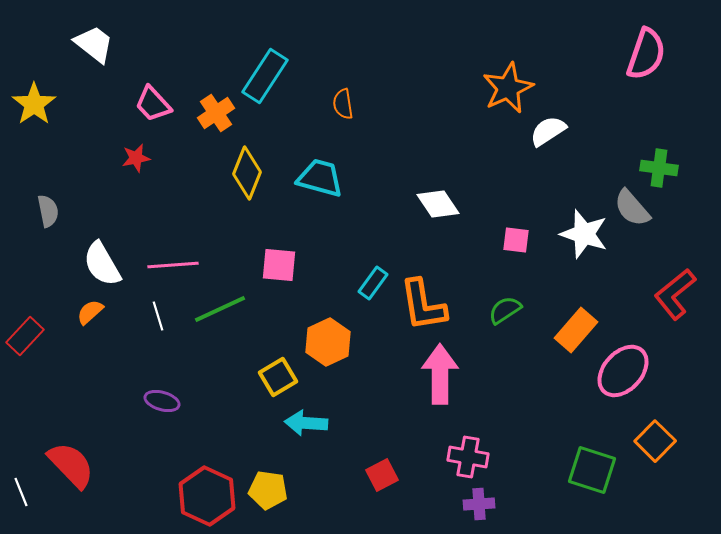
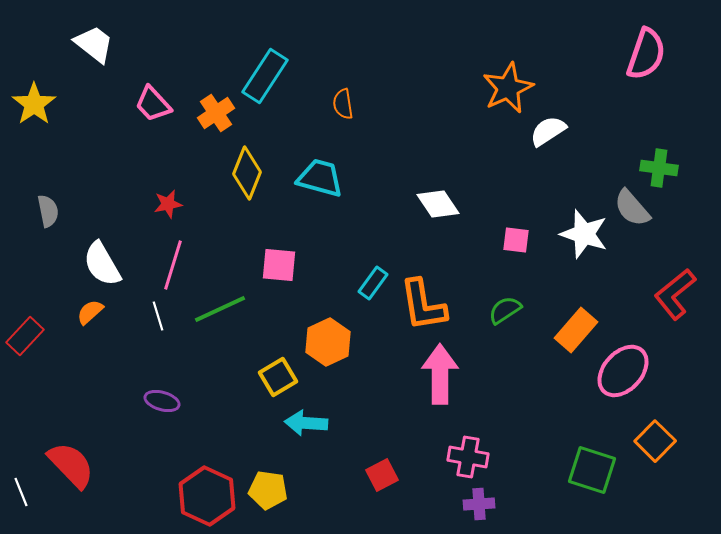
red star at (136, 158): moved 32 px right, 46 px down
pink line at (173, 265): rotated 69 degrees counterclockwise
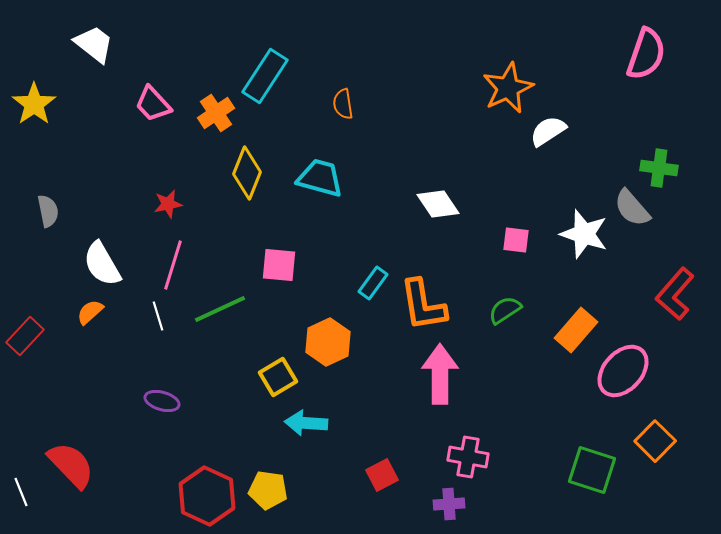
red L-shape at (675, 294): rotated 10 degrees counterclockwise
purple cross at (479, 504): moved 30 px left
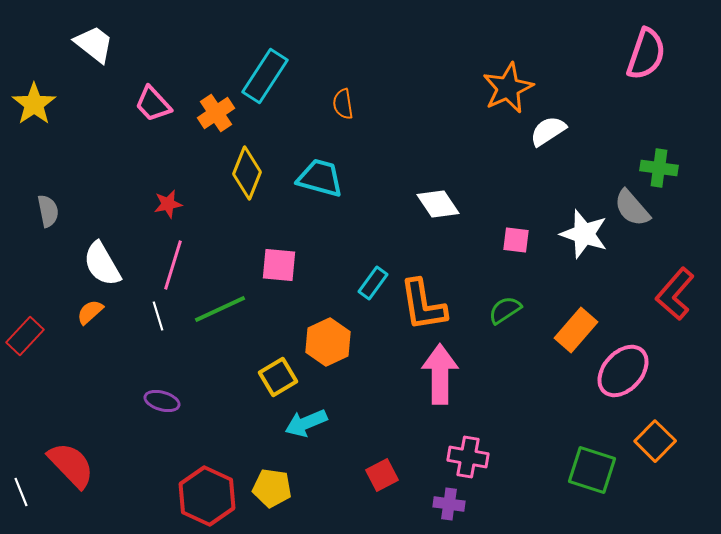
cyan arrow at (306, 423): rotated 27 degrees counterclockwise
yellow pentagon at (268, 490): moved 4 px right, 2 px up
purple cross at (449, 504): rotated 12 degrees clockwise
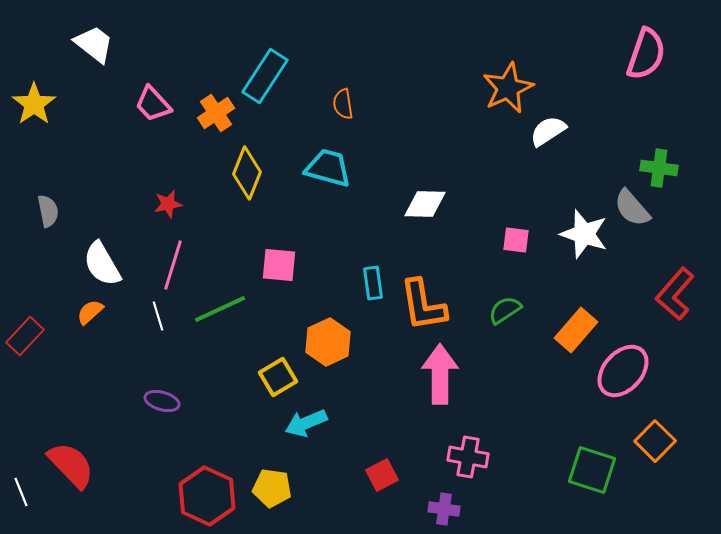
cyan trapezoid at (320, 178): moved 8 px right, 10 px up
white diamond at (438, 204): moved 13 px left; rotated 54 degrees counterclockwise
cyan rectangle at (373, 283): rotated 44 degrees counterclockwise
purple cross at (449, 504): moved 5 px left, 5 px down
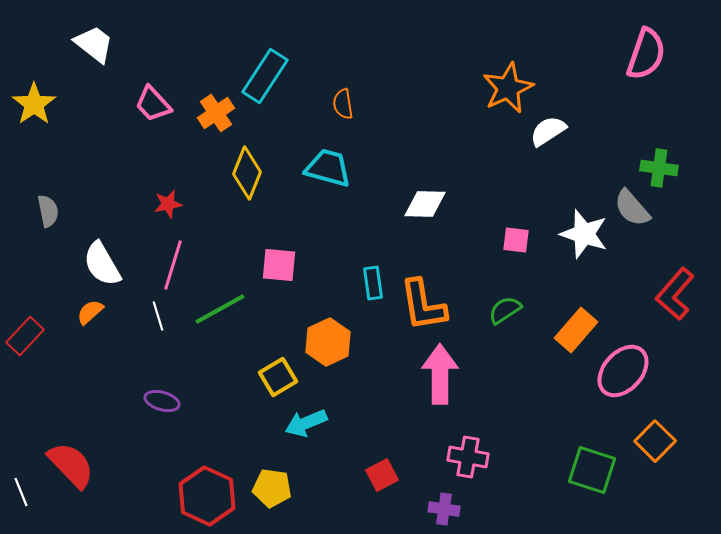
green line at (220, 309): rotated 4 degrees counterclockwise
